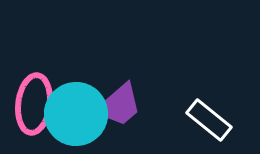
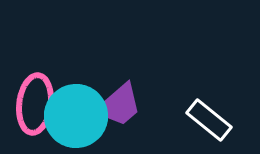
pink ellipse: moved 1 px right
cyan circle: moved 2 px down
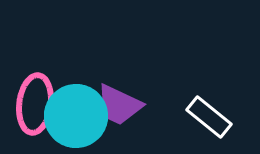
purple trapezoid: rotated 66 degrees clockwise
white rectangle: moved 3 px up
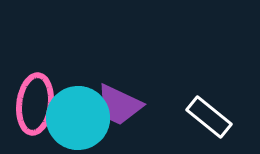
cyan circle: moved 2 px right, 2 px down
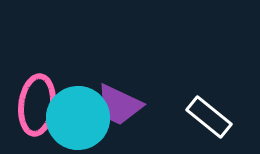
pink ellipse: moved 2 px right, 1 px down
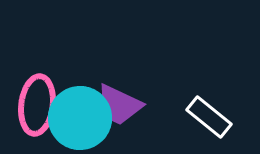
cyan circle: moved 2 px right
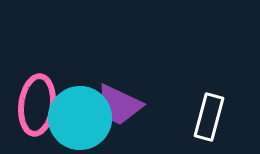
white rectangle: rotated 66 degrees clockwise
